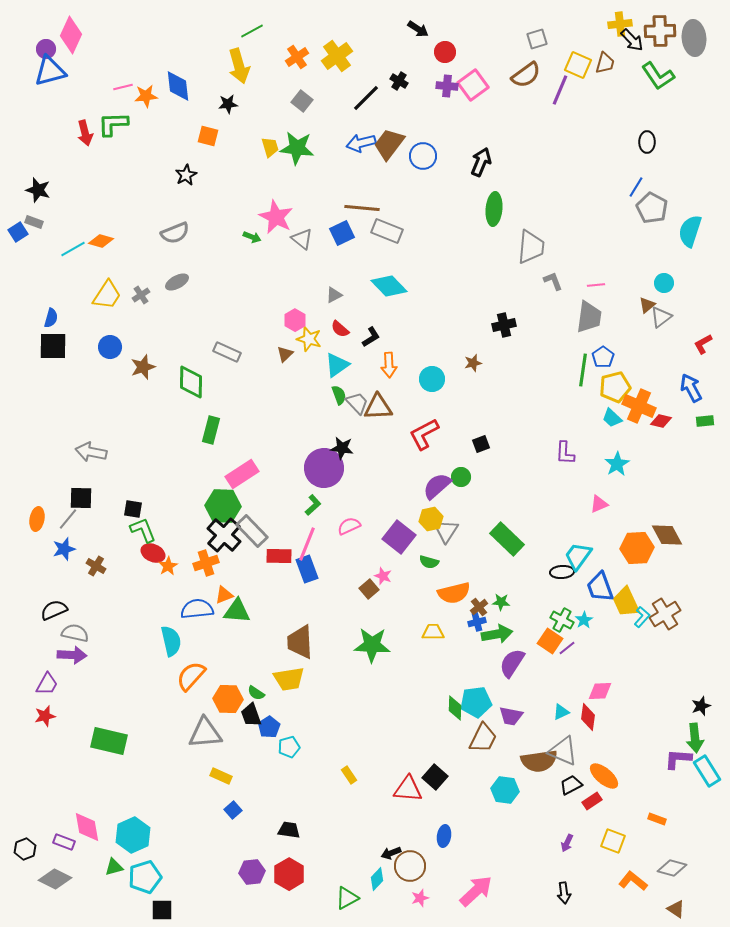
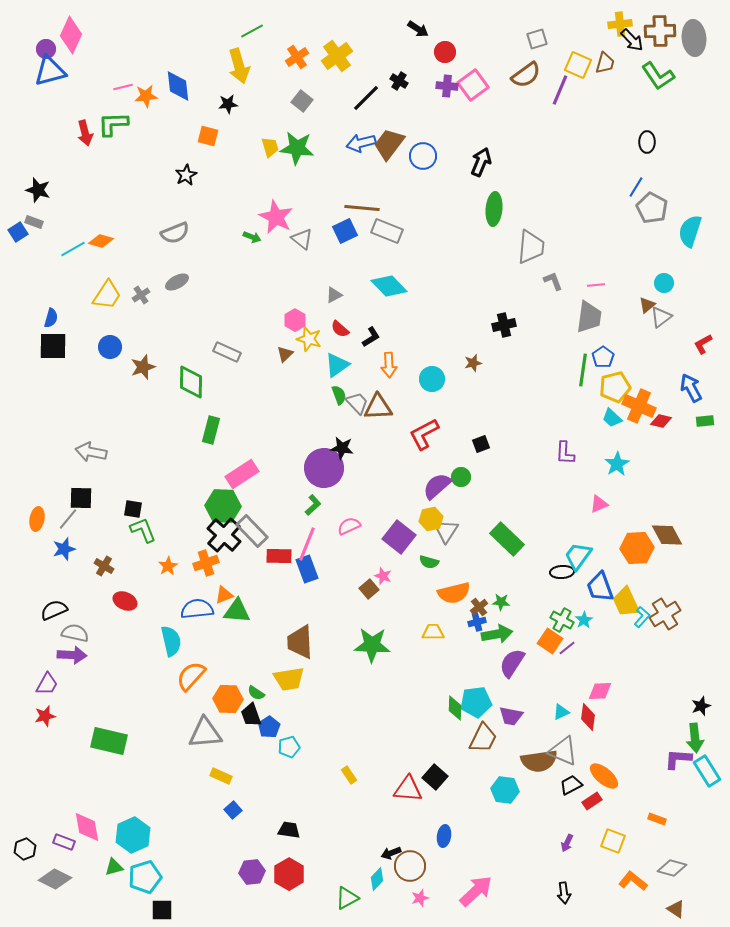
blue square at (342, 233): moved 3 px right, 2 px up
red ellipse at (153, 553): moved 28 px left, 48 px down
brown cross at (96, 566): moved 8 px right
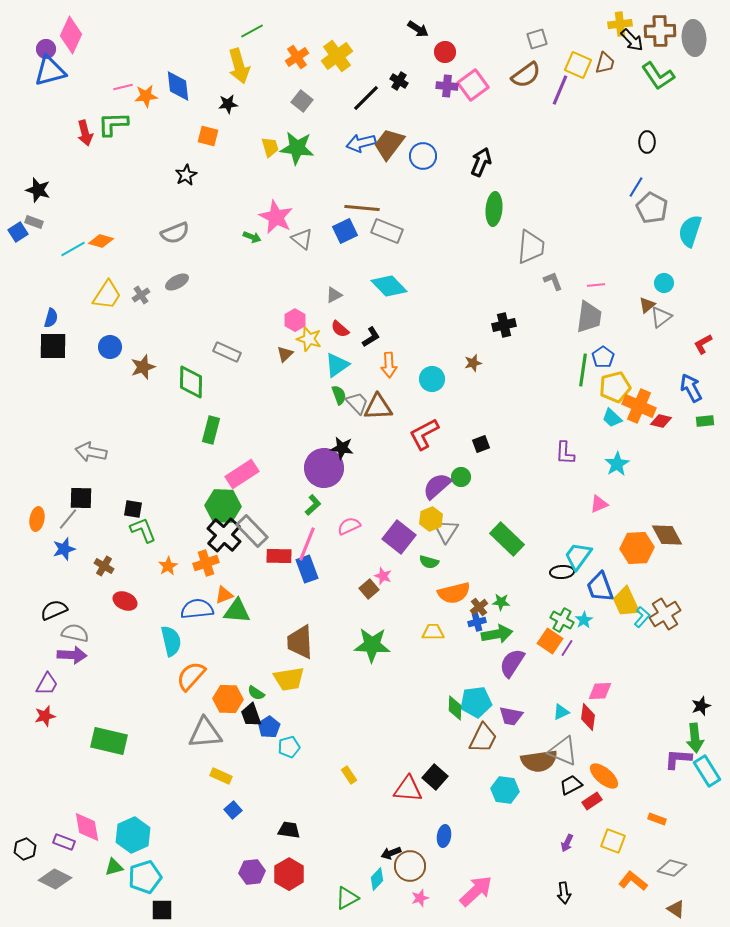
yellow hexagon at (431, 519): rotated 10 degrees counterclockwise
purple line at (567, 648): rotated 18 degrees counterclockwise
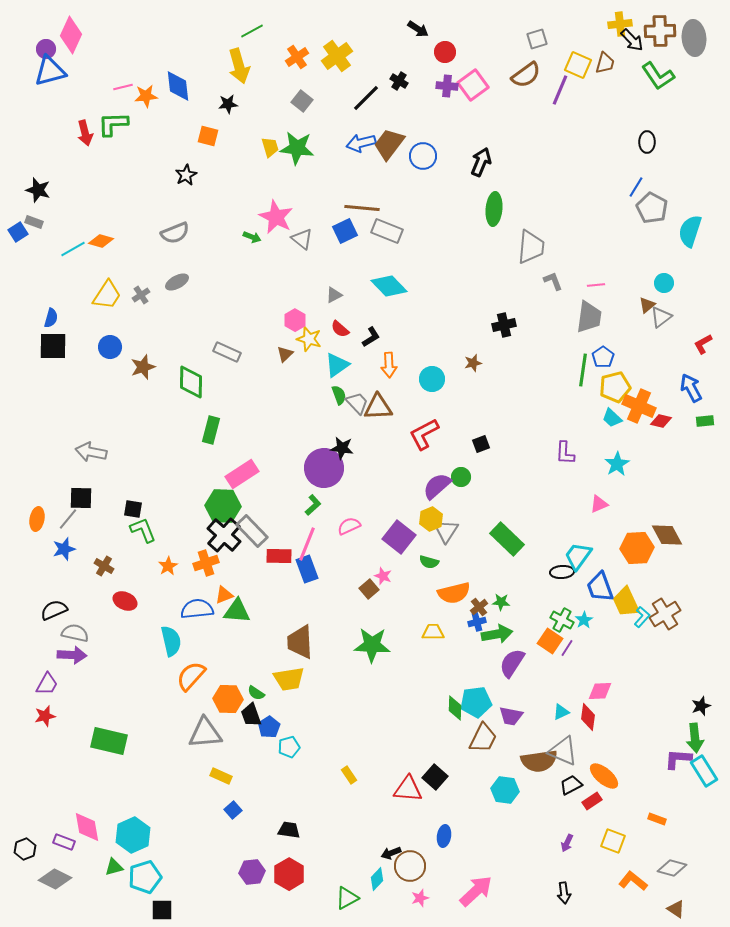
cyan rectangle at (707, 771): moved 3 px left
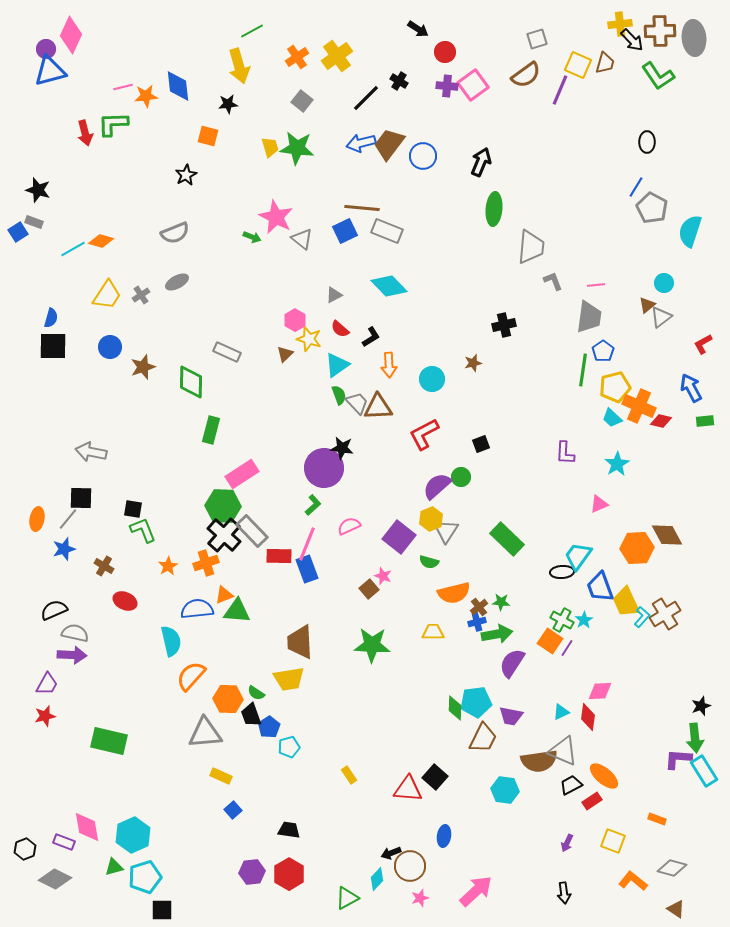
blue pentagon at (603, 357): moved 6 px up
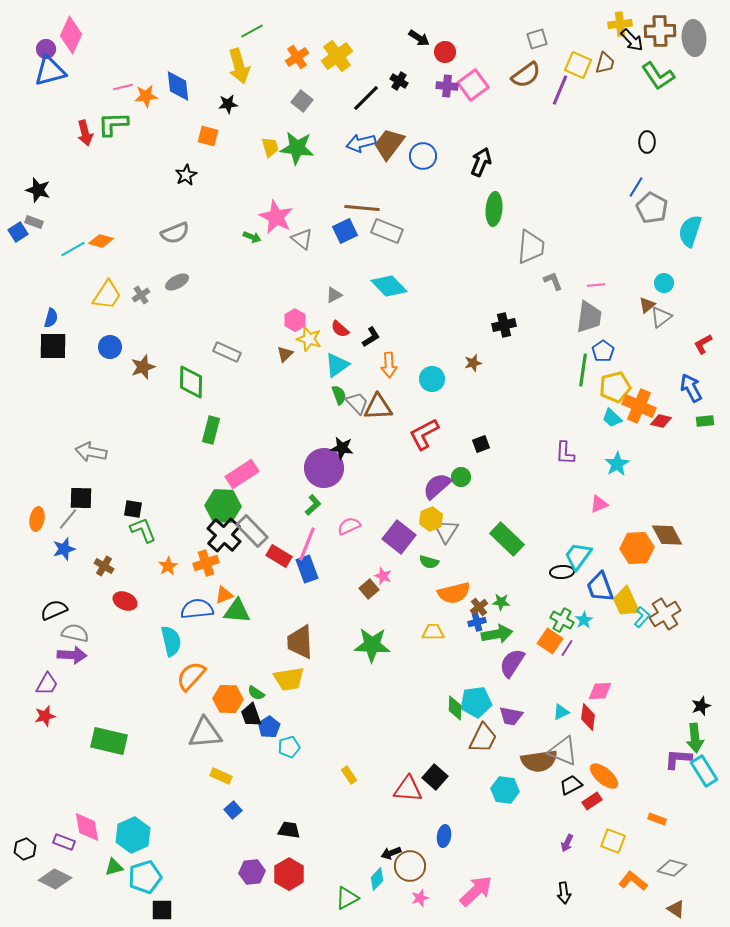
black arrow at (418, 29): moved 1 px right, 9 px down
red rectangle at (279, 556): rotated 30 degrees clockwise
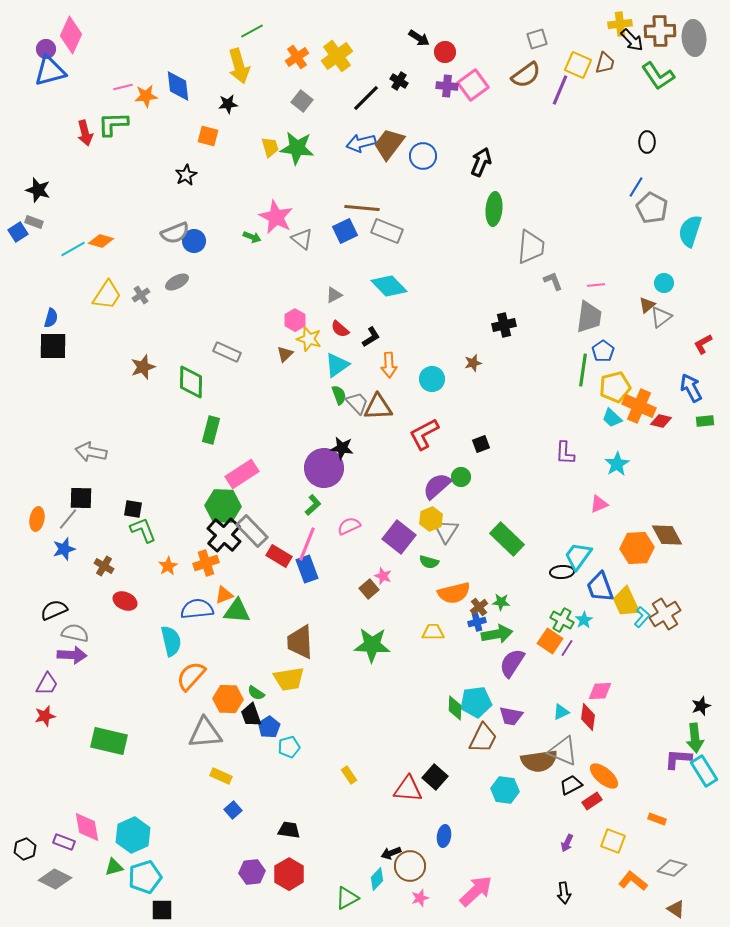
blue circle at (110, 347): moved 84 px right, 106 px up
